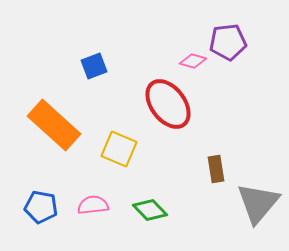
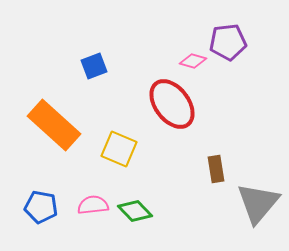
red ellipse: moved 4 px right
green diamond: moved 15 px left, 1 px down
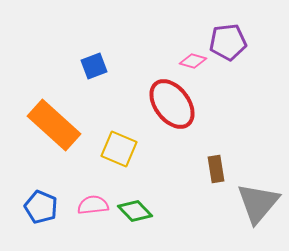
blue pentagon: rotated 12 degrees clockwise
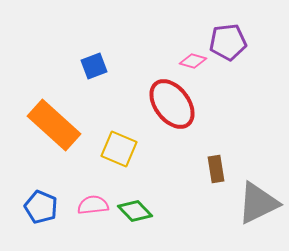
gray triangle: rotated 24 degrees clockwise
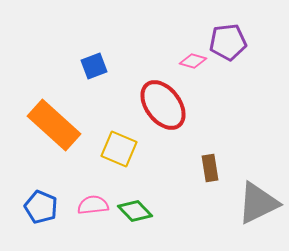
red ellipse: moved 9 px left, 1 px down
brown rectangle: moved 6 px left, 1 px up
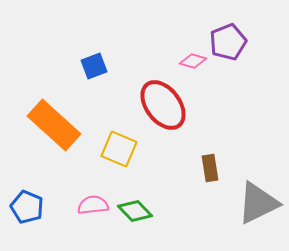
purple pentagon: rotated 15 degrees counterclockwise
blue pentagon: moved 14 px left
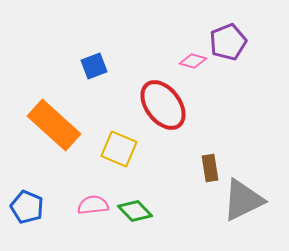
gray triangle: moved 15 px left, 3 px up
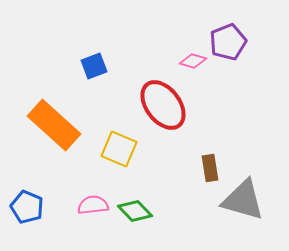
gray triangle: rotated 42 degrees clockwise
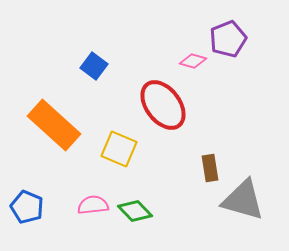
purple pentagon: moved 3 px up
blue square: rotated 32 degrees counterclockwise
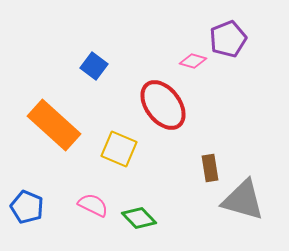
pink semicircle: rotated 32 degrees clockwise
green diamond: moved 4 px right, 7 px down
